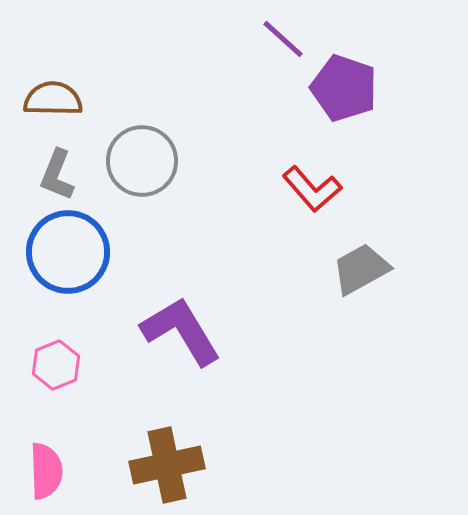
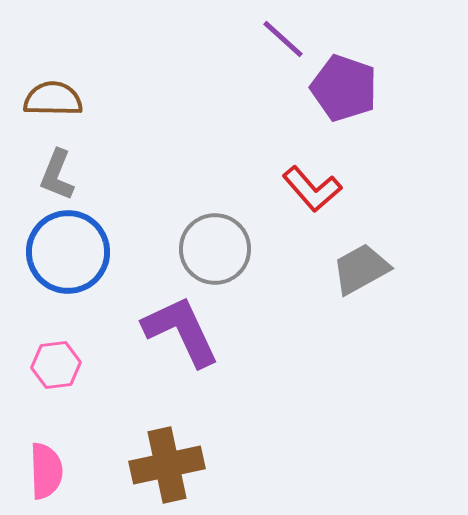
gray circle: moved 73 px right, 88 px down
purple L-shape: rotated 6 degrees clockwise
pink hexagon: rotated 15 degrees clockwise
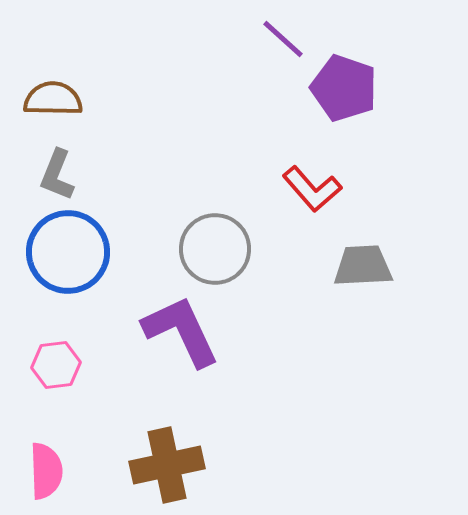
gray trapezoid: moved 2 px right, 3 px up; rotated 26 degrees clockwise
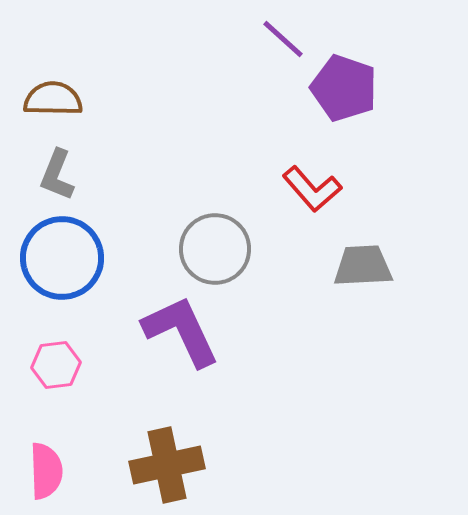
blue circle: moved 6 px left, 6 px down
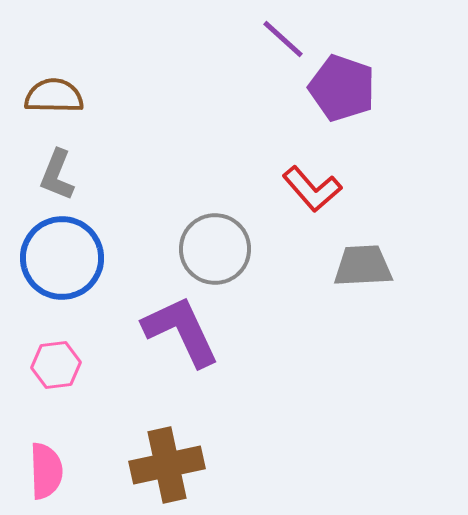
purple pentagon: moved 2 px left
brown semicircle: moved 1 px right, 3 px up
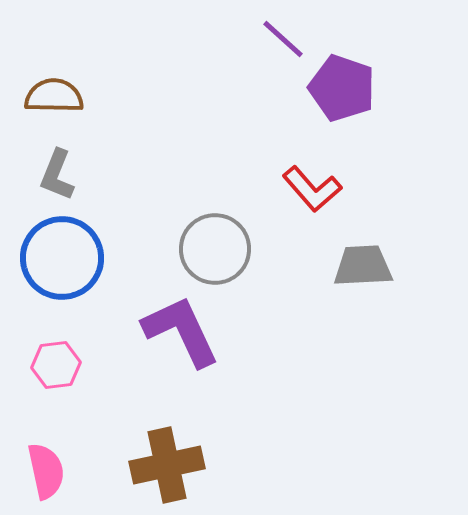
pink semicircle: rotated 10 degrees counterclockwise
